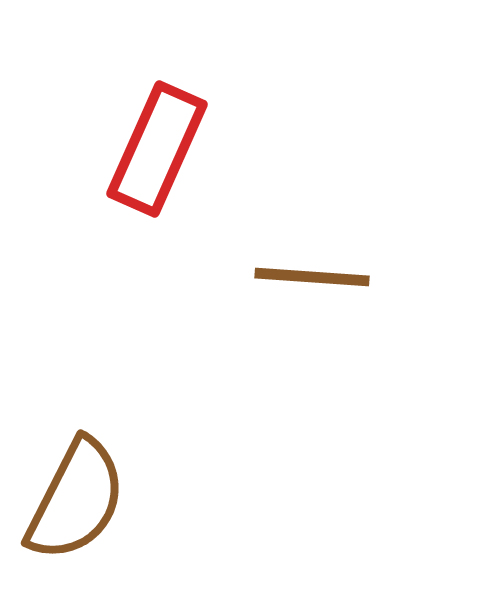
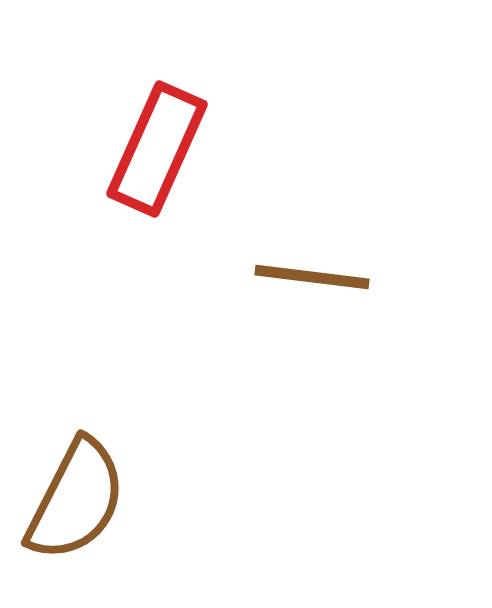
brown line: rotated 3 degrees clockwise
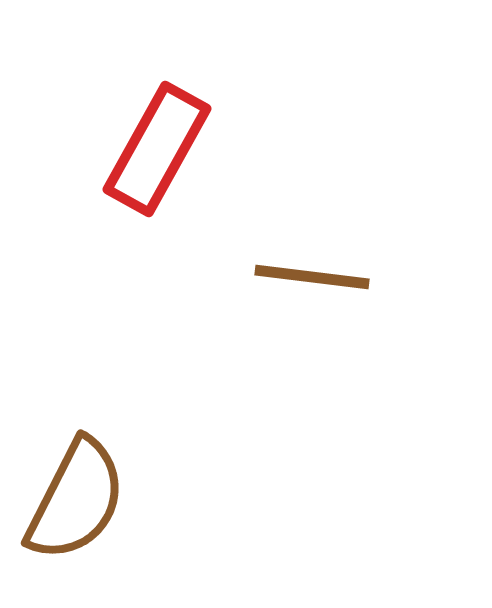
red rectangle: rotated 5 degrees clockwise
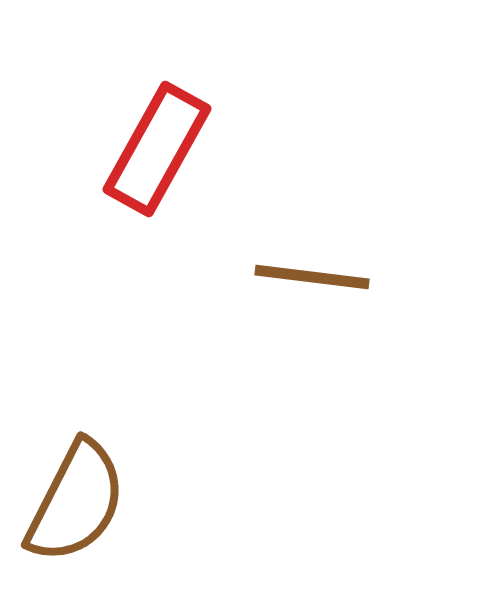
brown semicircle: moved 2 px down
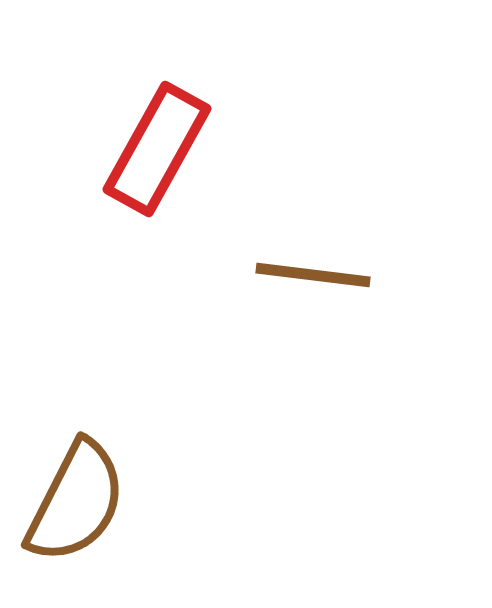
brown line: moved 1 px right, 2 px up
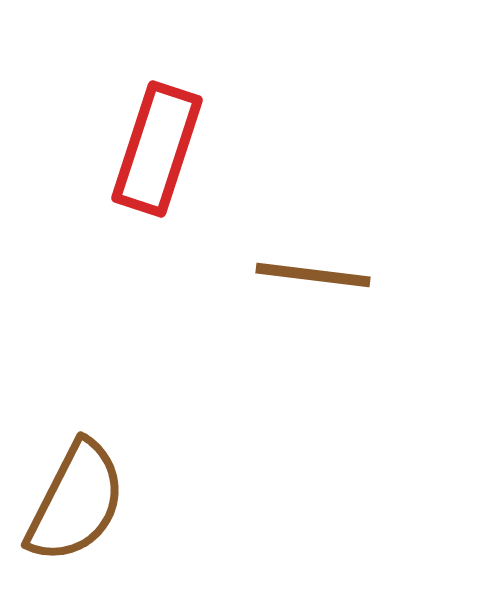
red rectangle: rotated 11 degrees counterclockwise
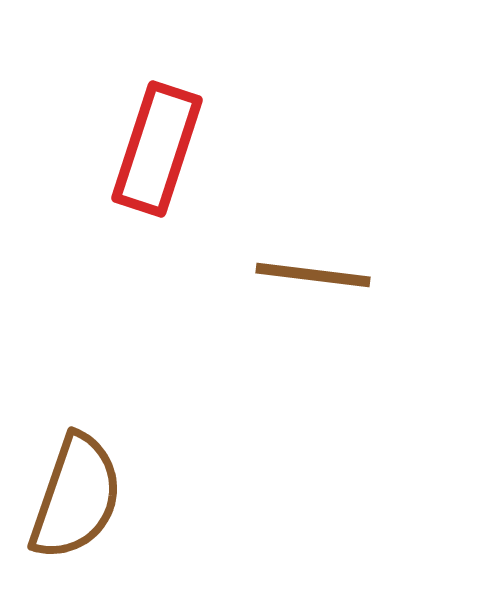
brown semicircle: moved 5 px up; rotated 8 degrees counterclockwise
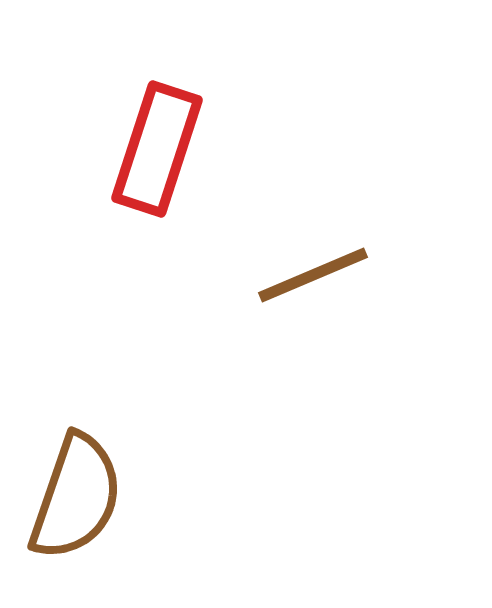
brown line: rotated 30 degrees counterclockwise
